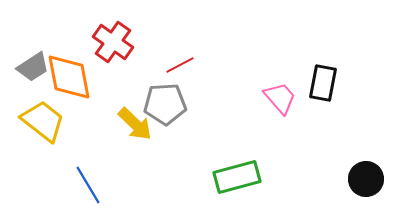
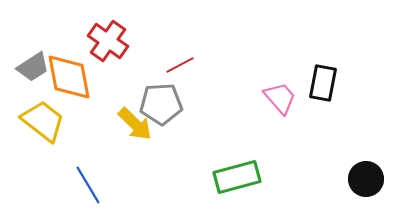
red cross: moved 5 px left, 1 px up
gray pentagon: moved 4 px left
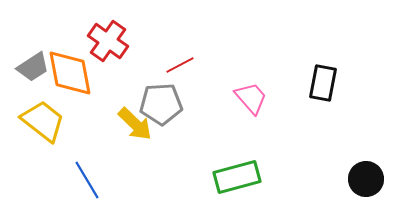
orange diamond: moved 1 px right, 4 px up
pink trapezoid: moved 29 px left
blue line: moved 1 px left, 5 px up
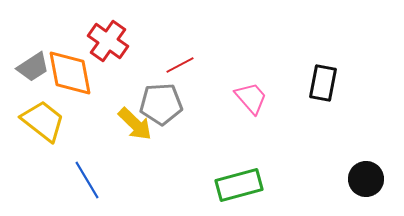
green rectangle: moved 2 px right, 8 px down
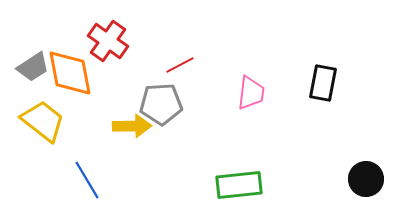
pink trapezoid: moved 5 px up; rotated 48 degrees clockwise
yellow arrow: moved 3 px left, 2 px down; rotated 45 degrees counterclockwise
green rectangle: rotated 9 degrees clockwise
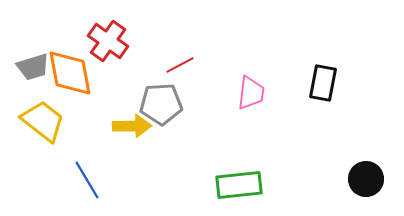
gray trapezoid: rotated 16 degrees clockwise
